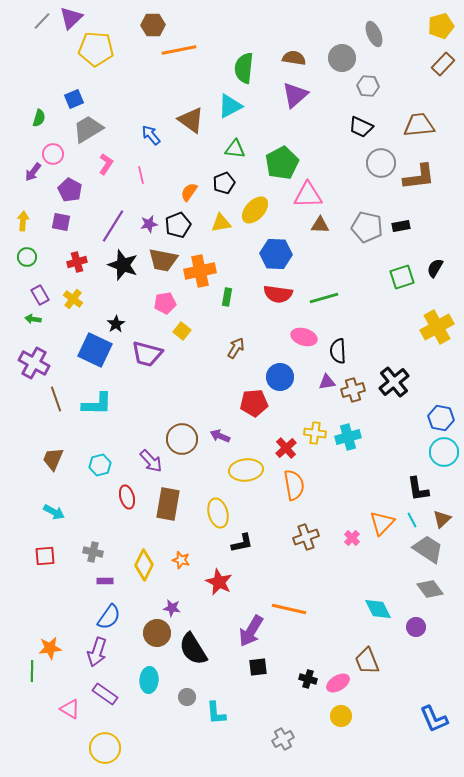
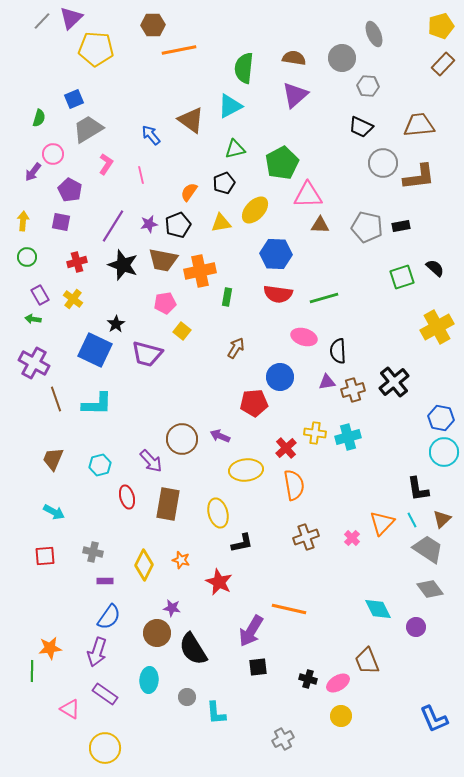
green triangle at (235, 149): rotated 20 degrees counterclockwise
gray circle at (381, 163): moved 2 px right
black semicircle at (435, 268): rotated 102 degrees clockwise
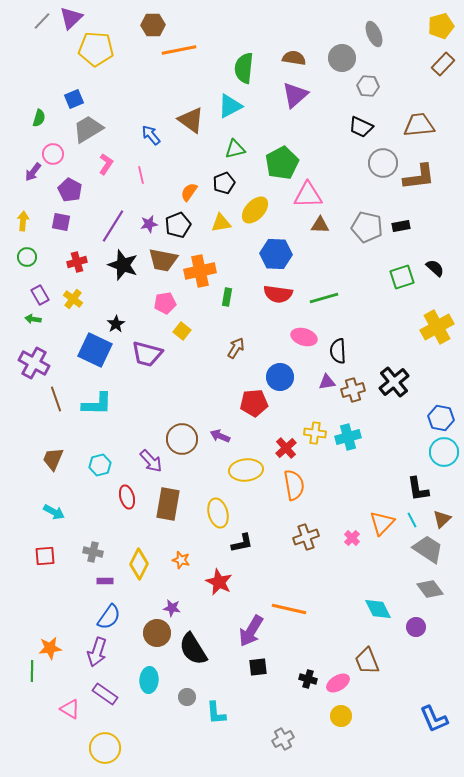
yellow diamond at (144, 565): moved 5 px left, 1 px up
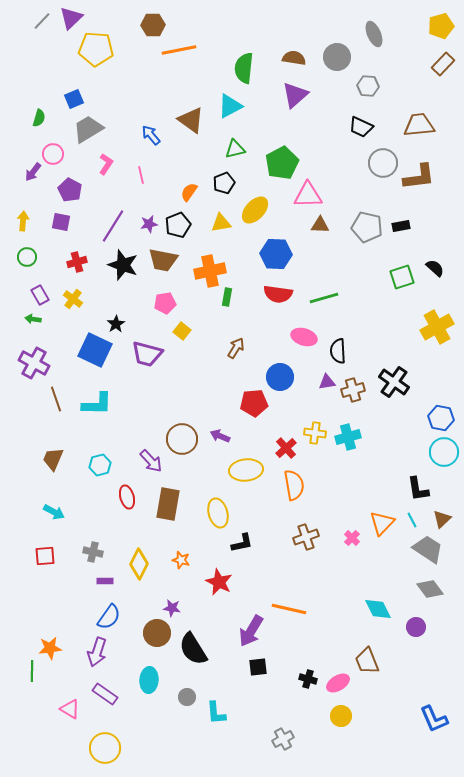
gray circle at (342, 58): moved 5 px left, 1 px up
orange cross at (200, 271): moved 10 px right
black cross at (394, 382): rotated 16 degrees counterclockwise
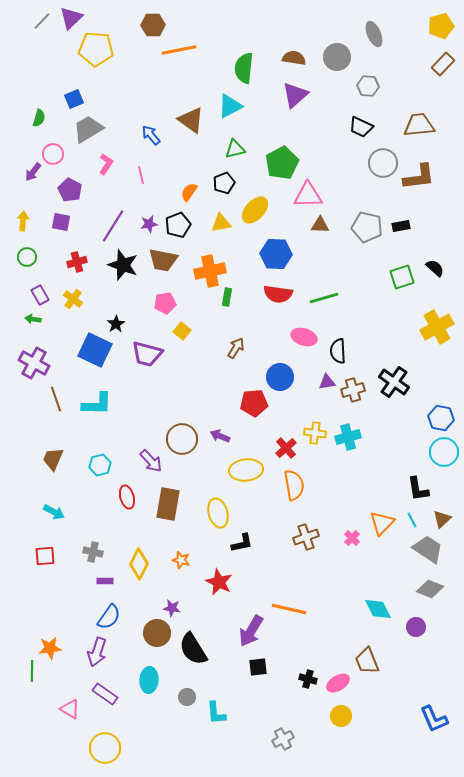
gray diamond at (430, 589): rotated 32 degrees counterclockwise
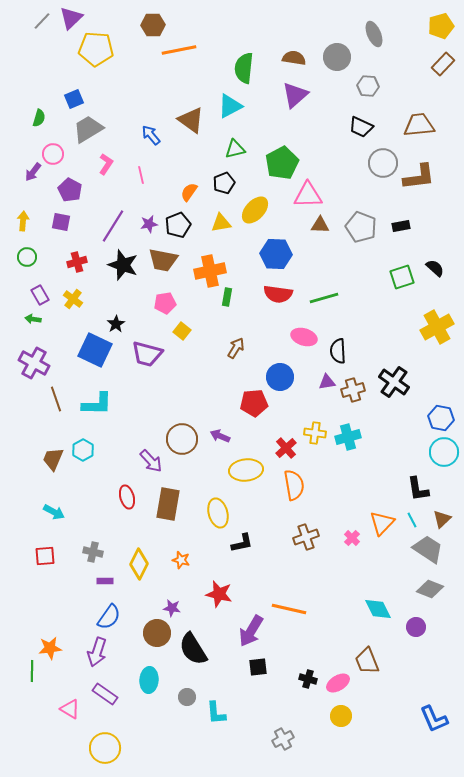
gray pentagon at (367, 227): moved 6 px left; rotated 8 degrees clockwise
cyan hexagon at (100, 465): moved 17 px left, 15 px up; rotated 15 degrees counterclockwise
red star at (219, 582): moved 12 px down; rotated 12 degrees counterclockwise
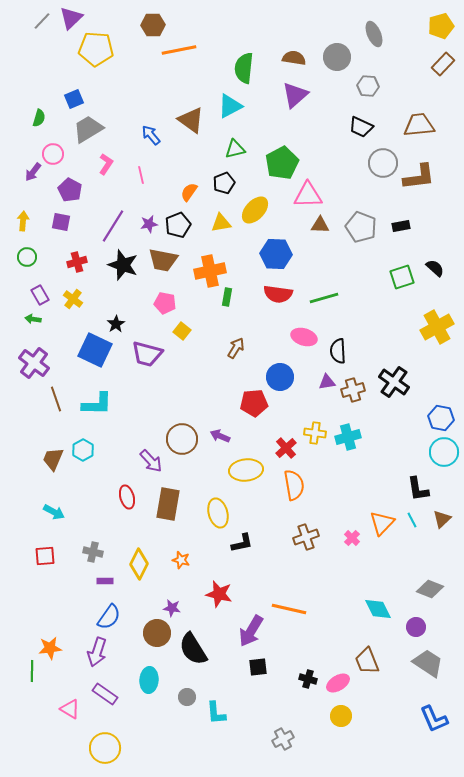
pink pentagon at (165, 303): rotated 20 degrees clockwise
purple cross at (34, 363): rotated 8 degrees clockwise
gray trapezoid at (428, 549): moved 114 px down
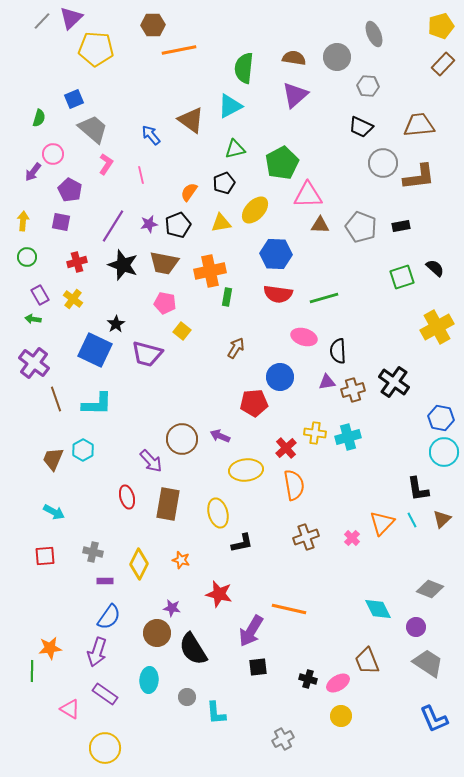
gray trapezoid at (88, 129): moved 5 px right; rotated 72 degrees clockwise
brown trapezoid at (163, 260): moved 1 px right, 3 px down
